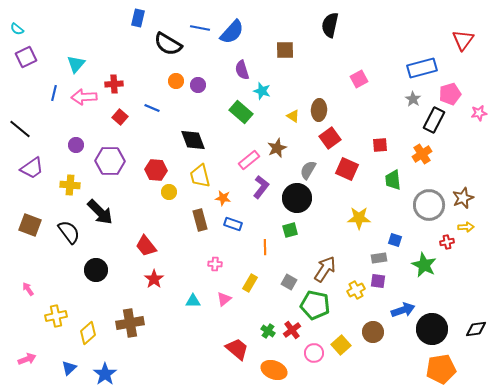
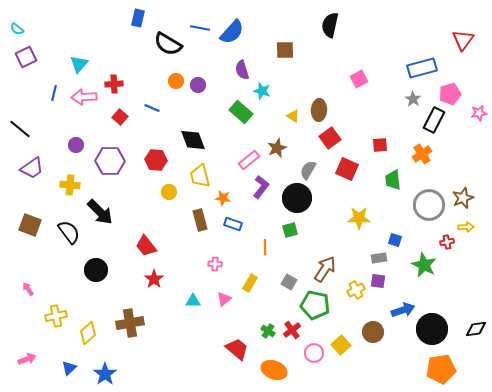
cyan triangle at (76, 64): moved 3 px right
red hexagon at (156, 170): moved 10 px up
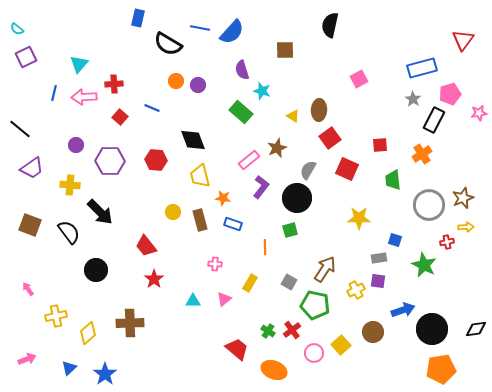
yellow circle at (169, 192): moved 4 px right, 20 px down
brown cross at (130, 323): rotated 8 degrees clockwise
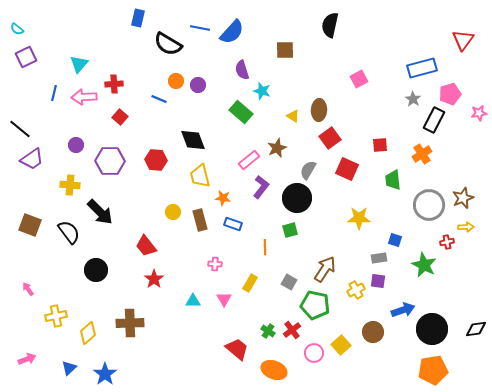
blue line at (152, 108): moved 7 px right, 9 px up
purple trapezoid at (32, 168): moved 9 px up
pink triangle at (224, 299): rotated 21 degrees counterclockwise
orange pentagon at (441, 369): moved 8 px left, 1 px down
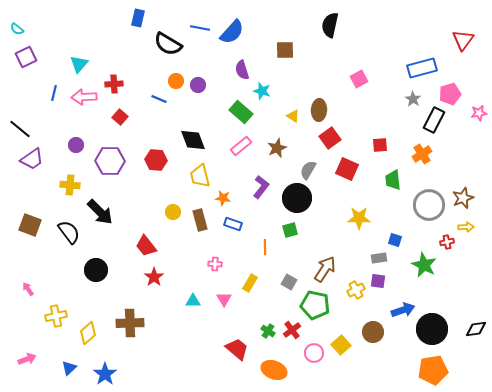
pink rectangle at (249, 160): moved 8 px left, 14 px up
red star at (154, 279): moved 2 px up
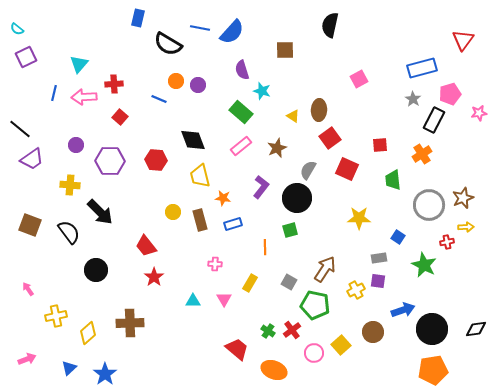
blue rectangle at (233, 224): rotated 36 degrees counterclockwise
blue square at (395, 240): moved 3 px right, 3 px up; rotated 16 degrees clockwise
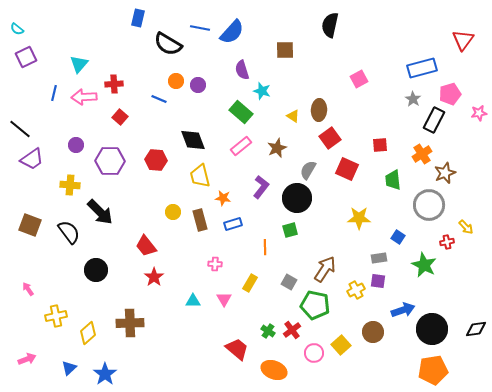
brown star at (463, 198): moved 18 px left, 25 px up
yellow arrow at (466, 227): rotated 49 degrees clockwise
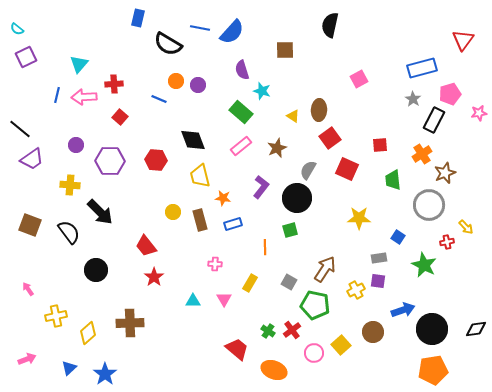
blue line at (54, 93): moved 3 px right, 2 px down
